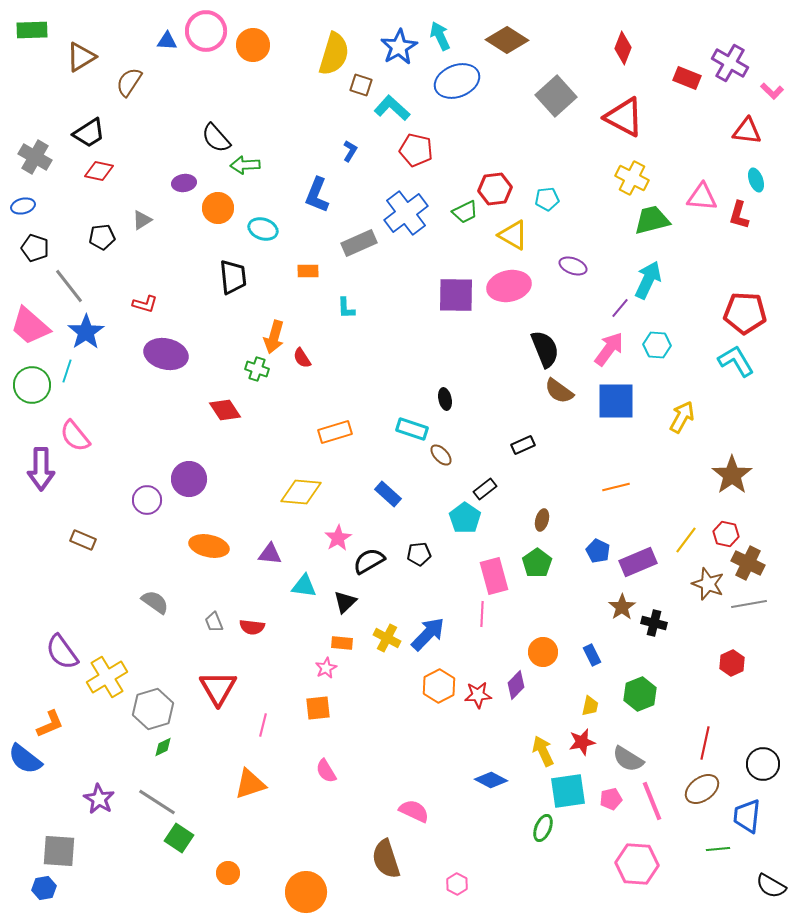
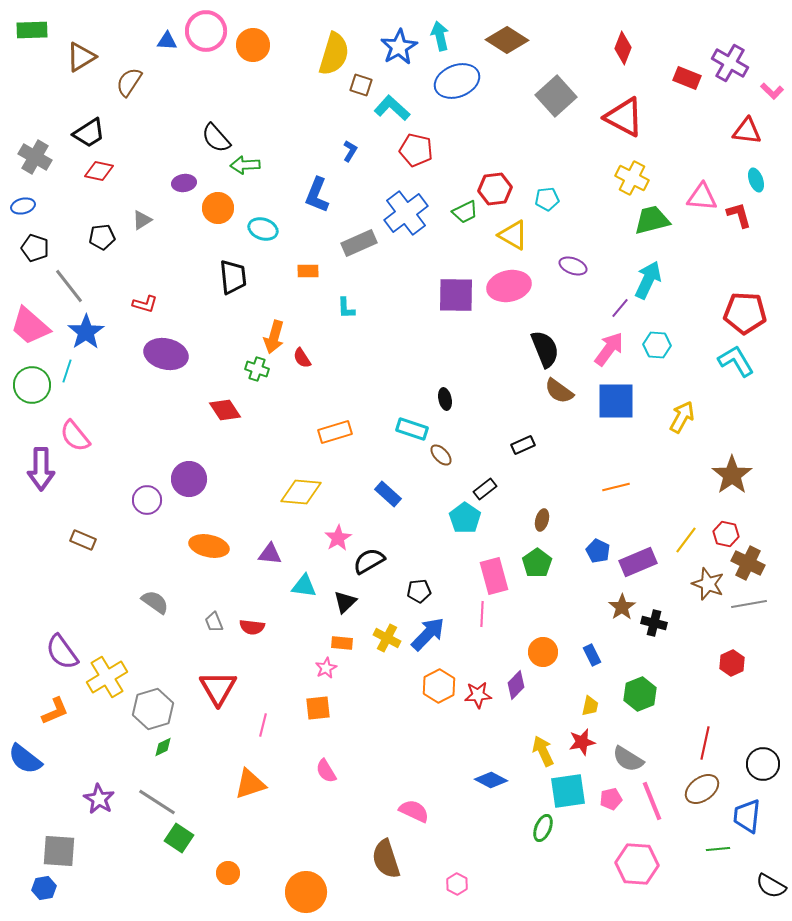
cyan arrow at (440, 36): rotated 12 degrees clockwise
red L-shape at (739, 215): rotated 148 degrees clockwise
black pentagon at (419, 554): moved 37 px down
orange L-shape at (50, 724): moved 5 px right, 13 px up
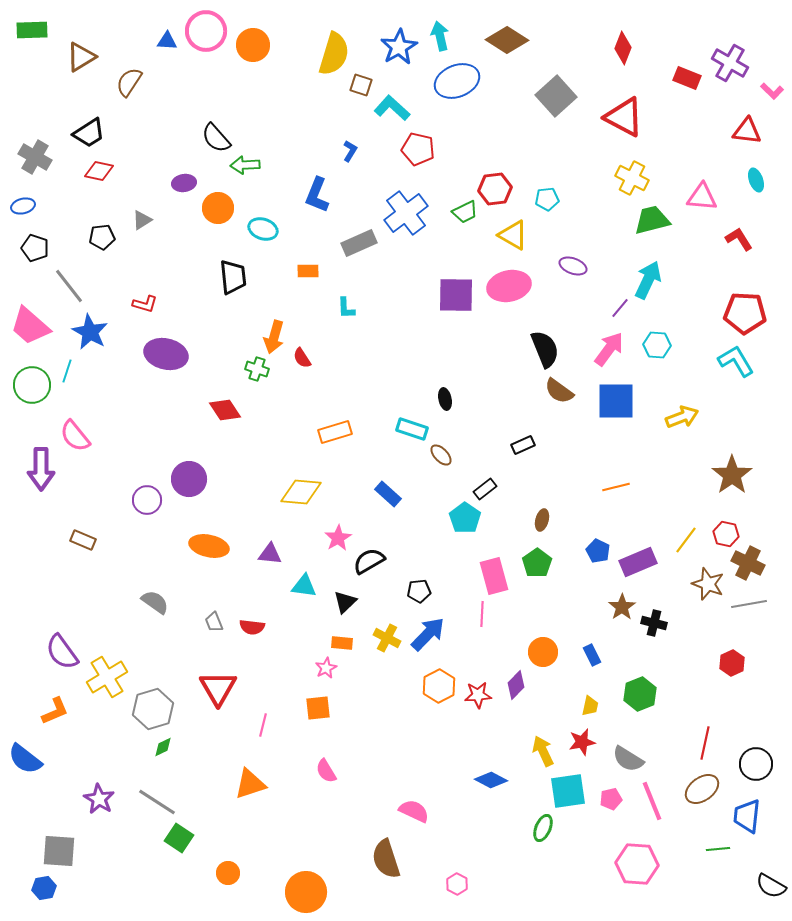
red pentagon at (416, 150): moved 2 px right, 1 px up
red L-shape at (739, 215): moved 24 px down; rotated 16 degrees counterclockwise
blue star at (86, 332): moved 4 px right; rotated 9 degrees counterclockwise
yellow arrow at (682, 417): rotated 40 degrees clockwise
black circle at (763, 764): moved 7 px left
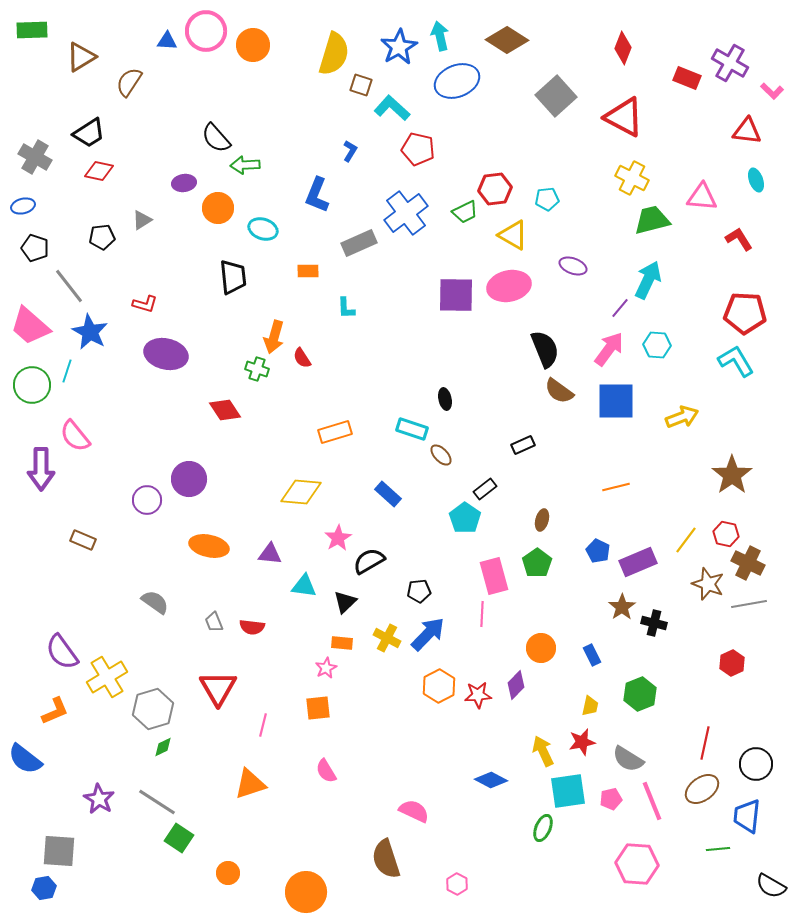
orange circle at (543, 652): moved 2 px left, 4 px up
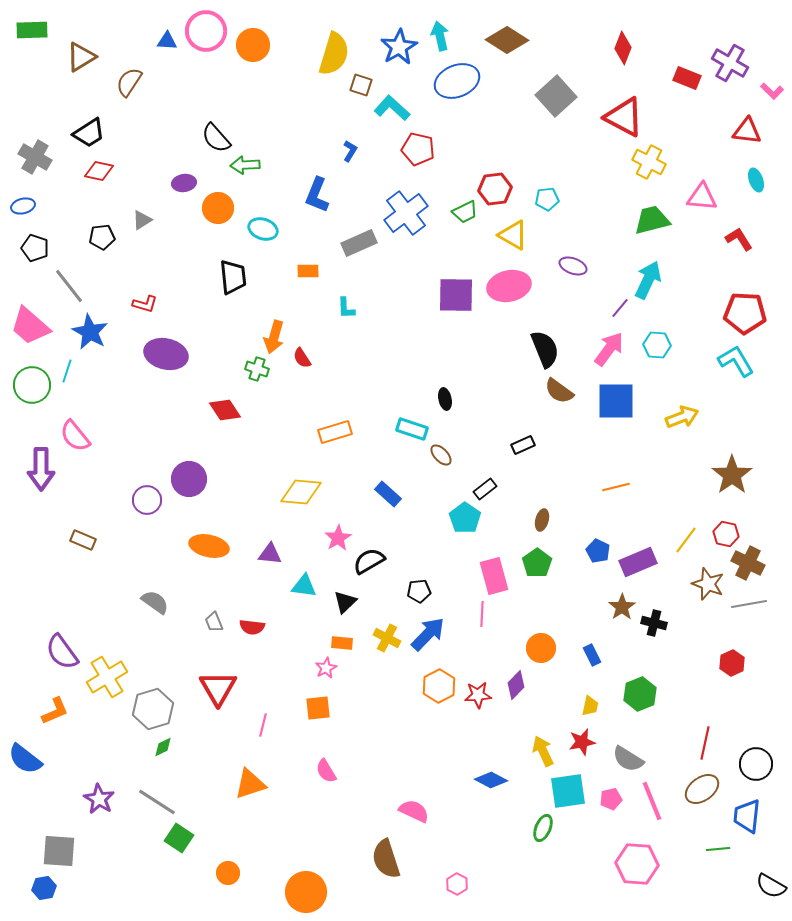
yellow cross at (632, 178): moved 17 px right, 16 px up
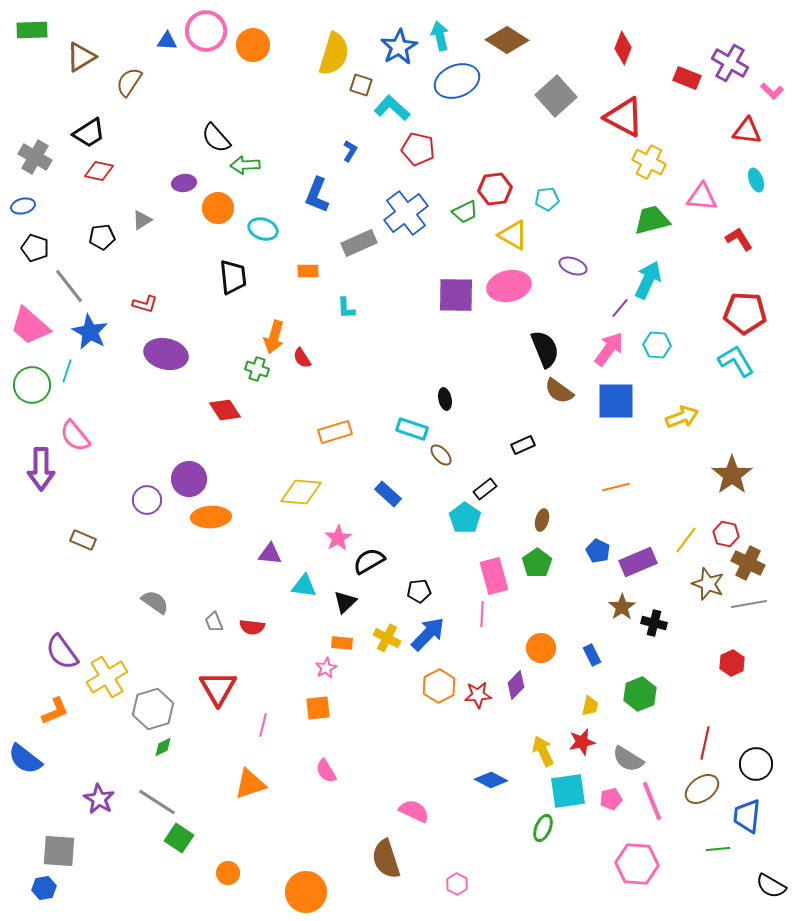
orange ellipse at (209, 546): moved 2 px right, 29 px up; rotated 15 degrees counterclockwise
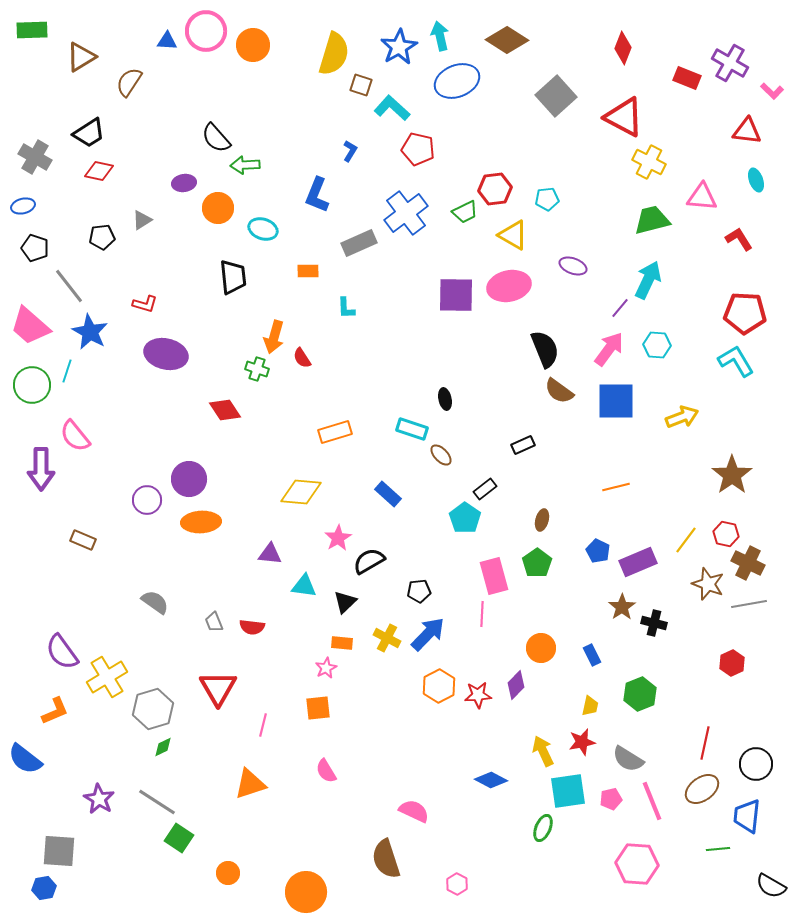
orange ellipse at (211, 517): moved 10 px left, 5 px down
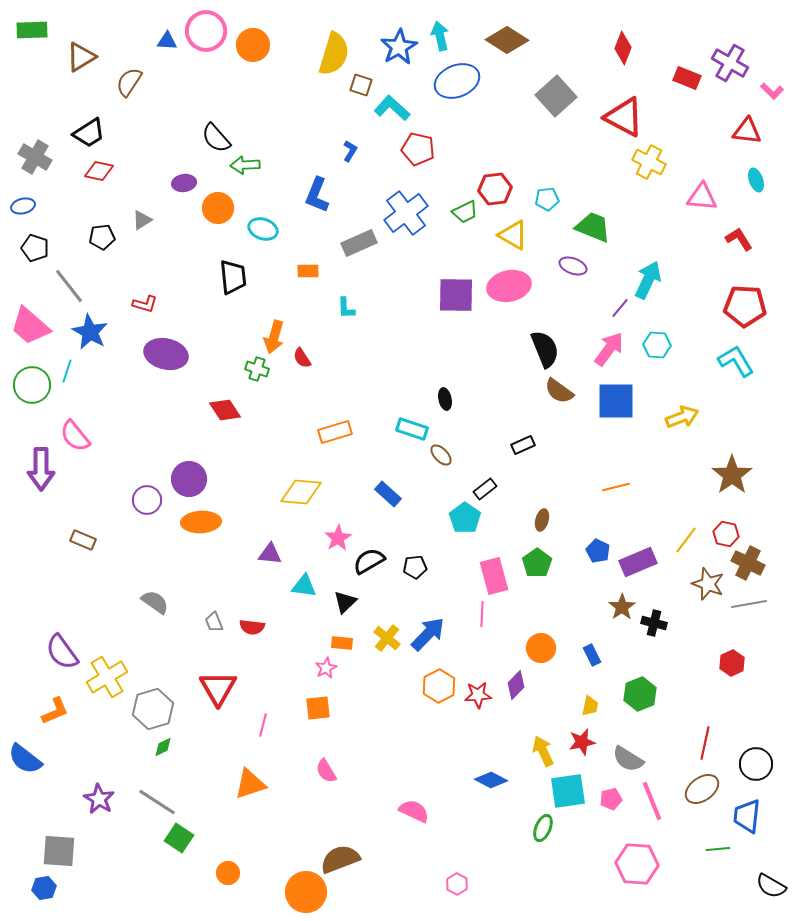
green trapezoid at (652, 220): moved 59 px left, 7 px down; rotated 36 degrees clockwise
red pentagon at (745, 313): moved 7 px up
black pentagon at (419, 591): moved 4 px left, 24 px up
yellow cross at (387, 638): rotated 12 degrees clockwise
brown semicircle at (386, 859): moved 46 px left; rotated 87 degrees clockwise
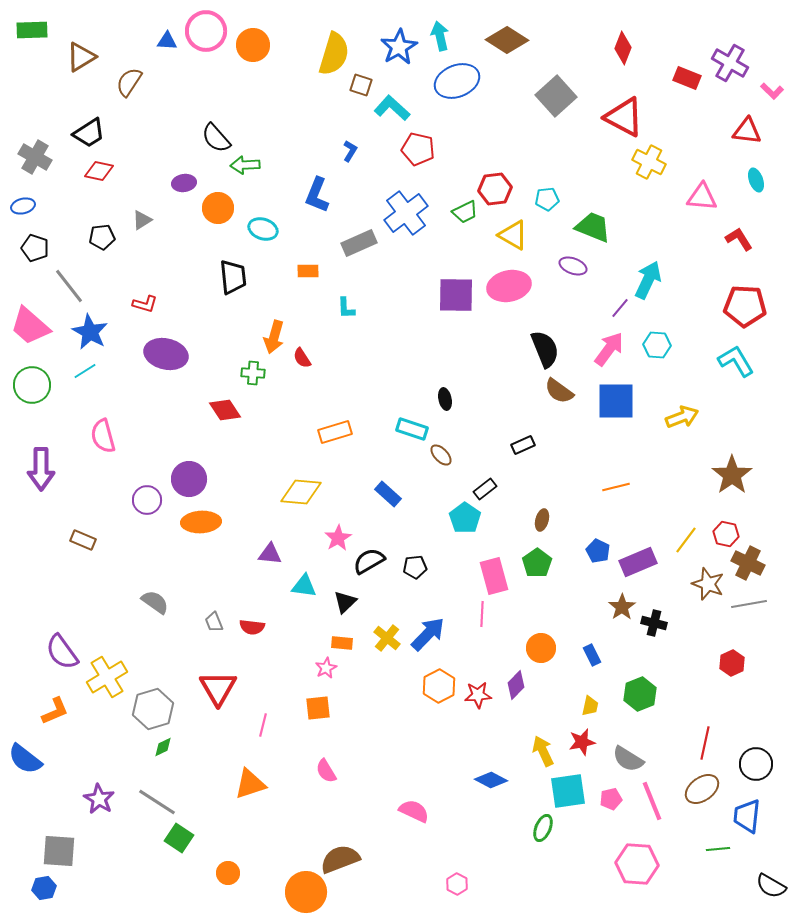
green cross at (257, 369): moved 4 px left, 4 px down; rotated 15 degrees counterclockwise
cyan line at (67, 371): moved 18 px right; rotated 40 degrees clockwise
pink semicircle at (75, 436): moved 28 px right; rotated 24 degrees clockwise
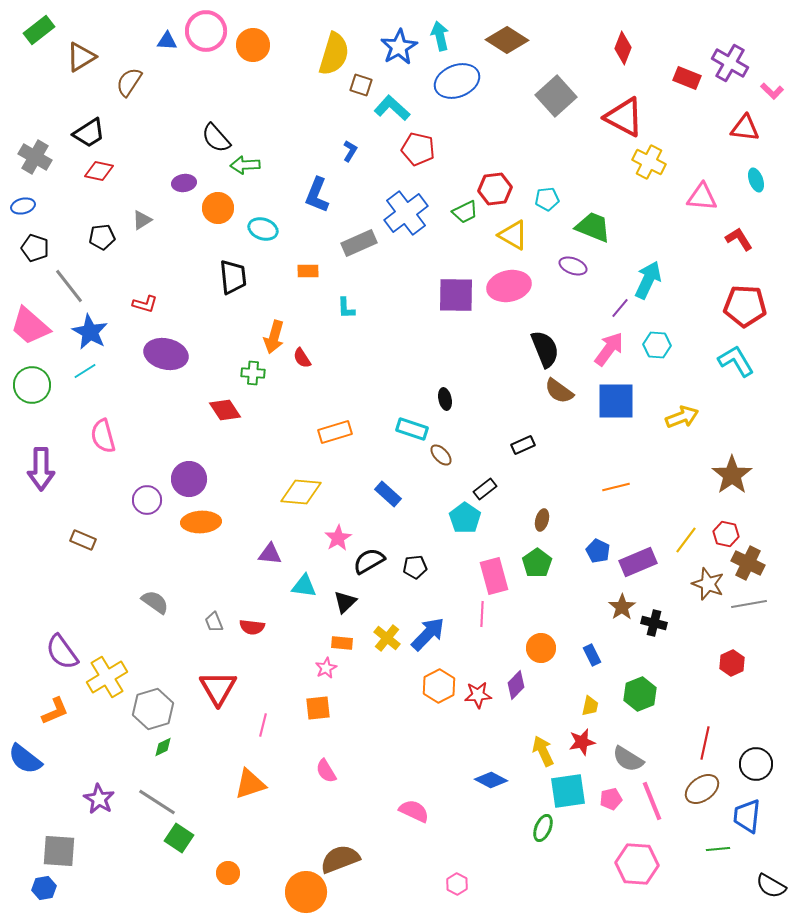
green rectangle at (32, 30): moved 7 px right; rotated 36 degrees counterclockwise
red triangle at (747, 131): moved 2 px left, 3 px up
